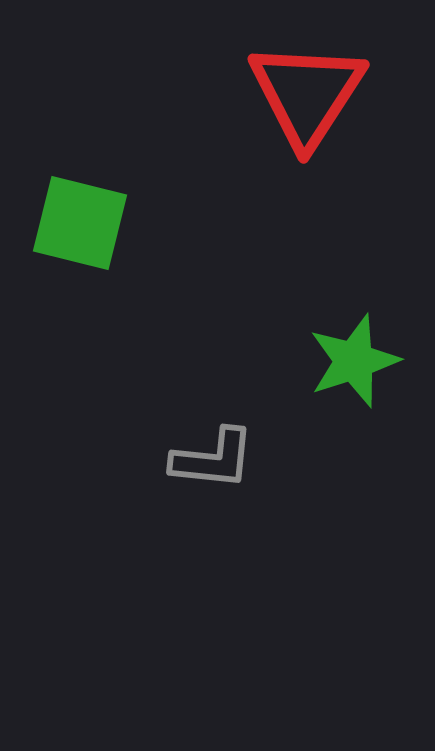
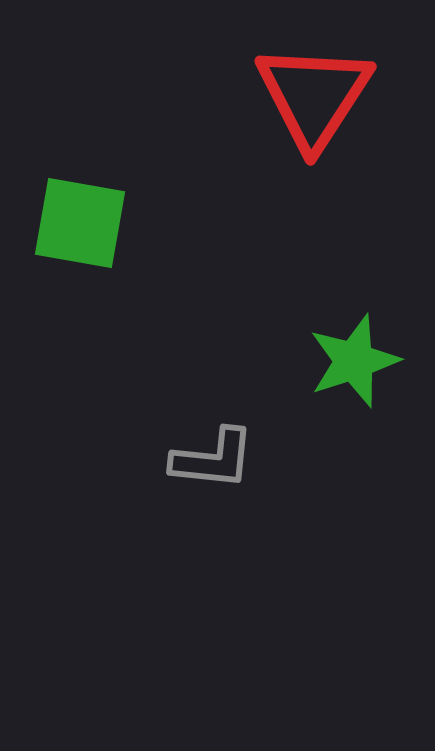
red triangle: moved 7 px right, 2 px down
green square: rotated 4 degrees counterclockwise
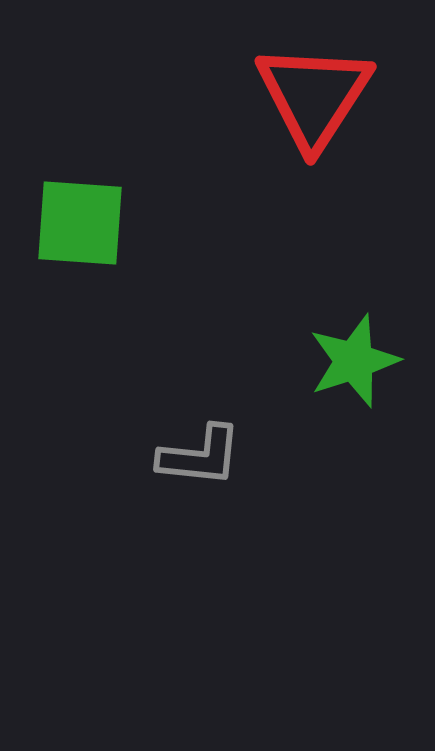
green square: rotated 6 degrees counterclockwise
gray L-shape: moved 13 px left, 3 px up
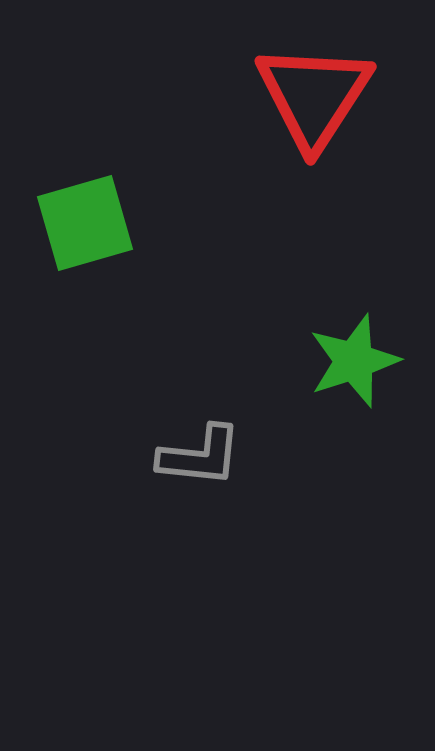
green square: moved 5 px right; rotated 20 degrees counterclockwise
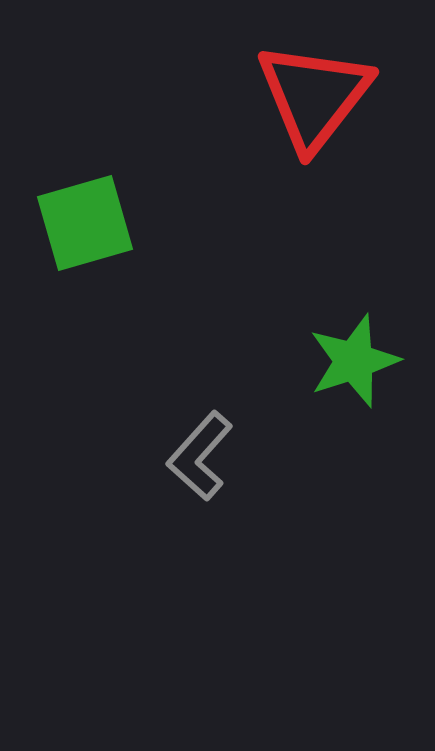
red triangle: rotated 5 degrees clockwise
gray L-shape: rotated 126 degrees clockwise
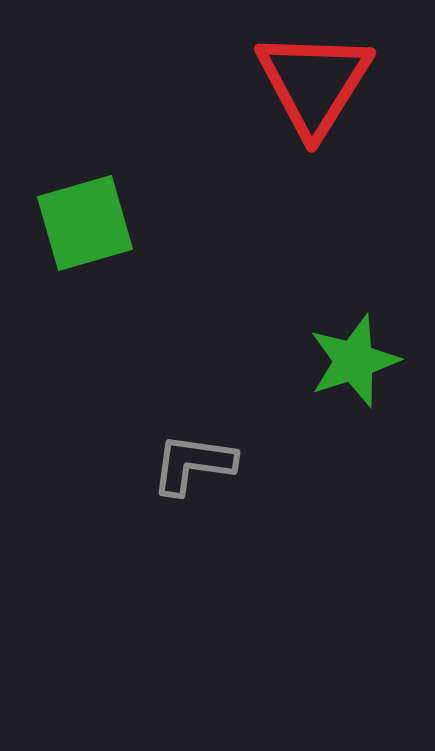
red triangle: moved 13 px up; rotated 6 degrees counterclockwise
gray L-shape: moved 7 px left, 8 px down; rotated 56 degrees clockwise
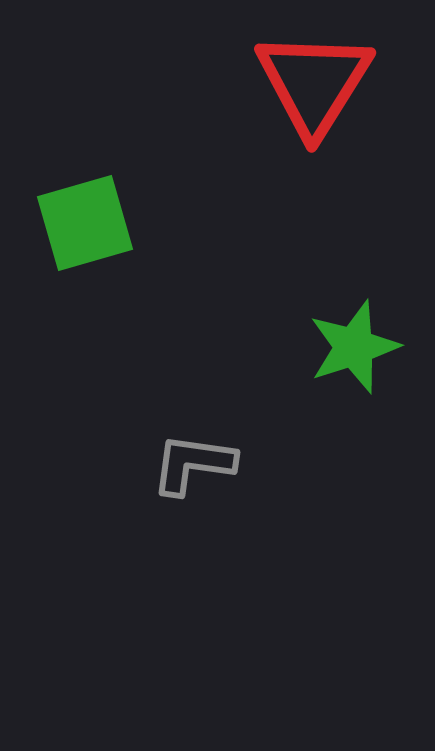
green star: moved 14 px up
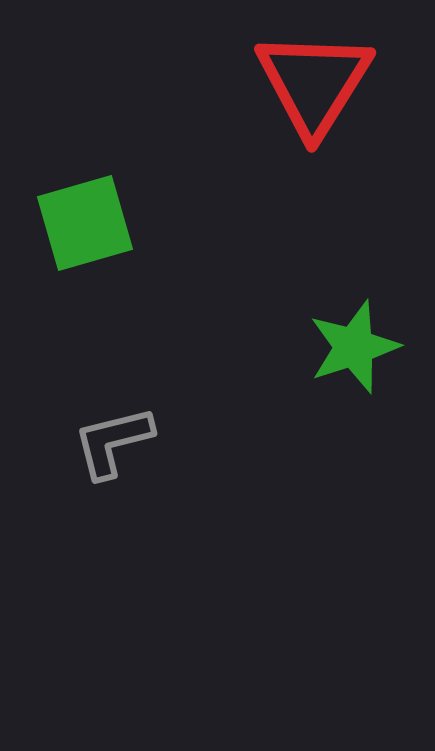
gray L-shape: moved 80 px left, 22 px up; rotated 22 degrees counterclockwise
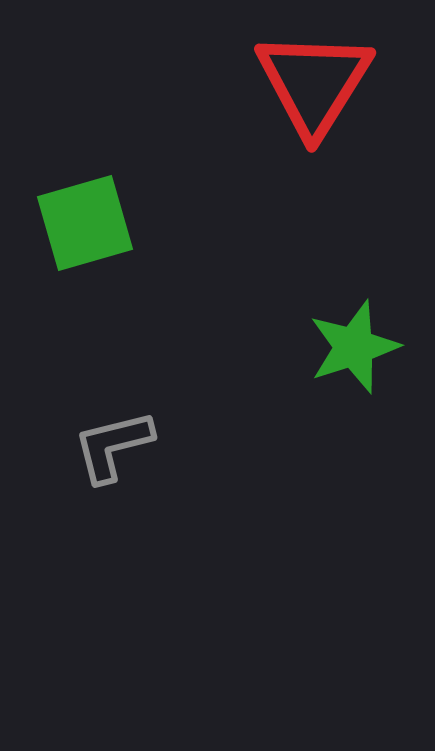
gray L-shape: moved 4 px down
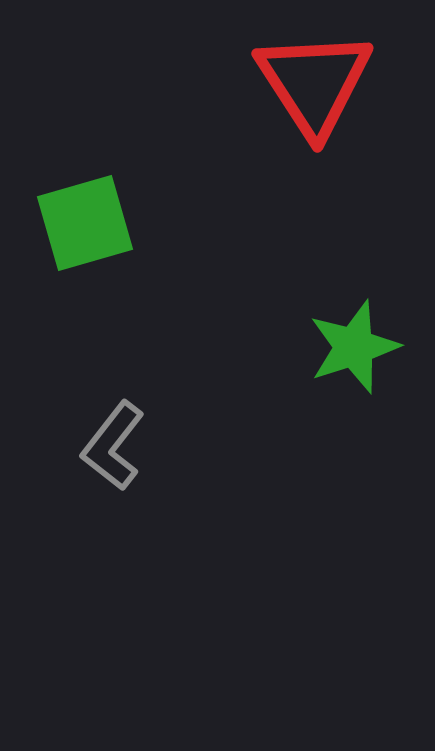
red triangle: rotated 5 degrees counterclockwise
gray L-shape: rotated 38 degrees counterclockwise
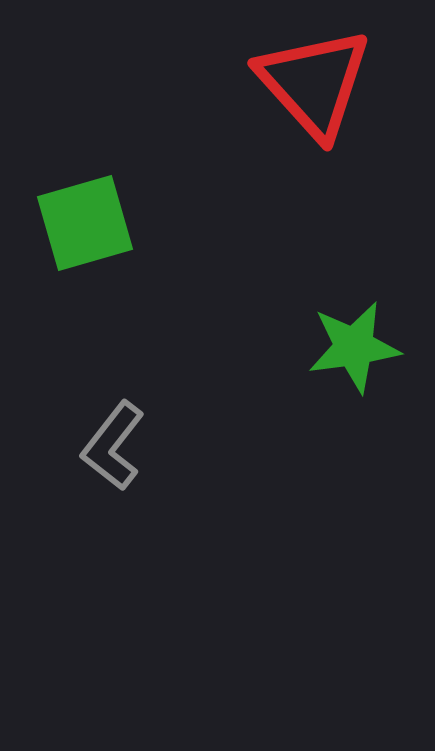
red triangle: rotated 9 degrees counterclockwise
green star: rotated 10 degrees clockwise
